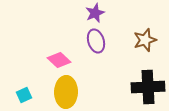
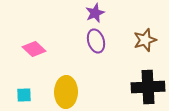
pink diamond: moved 25 px left, 11 px up
cyan square: rotated 21 degrees clockwise
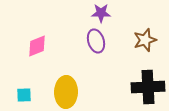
purple star: moved 6 px right; rotated 24 degrees clockwise
pink diamond: moved 3 px right, 3 px up; rotated 65 degrees counterclockwise
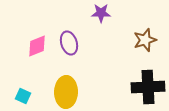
purple ellipse: moved 27 px left, 2 px down
cyan square: moved 1 px left, 1 px down; rotated 28 degrees clockwise
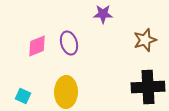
purple star: moved 2 px right, 1 px down
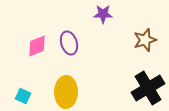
black cross: moved 1 px down; rotated 28 degrees counterclockwise
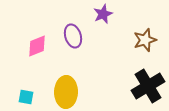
purple star: rotated 24 degrees counterclockwise
purple ellipse: moved 4 px right, 7 px up
black cross: moved 2 px up
cyan square: moved 3 px right, 1 px down; rotated 14 degrees counterclockwise
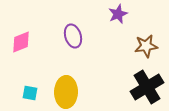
purple star: moved 15 px right
brown star: moved 1 px right, 6 px down; rotated 10 degrees clockwise
pink diamond: moved 16 px left, 4 px up
black cross: moved 1 px left, 1 px down
cyan square: moved 4 px right, 4 px up
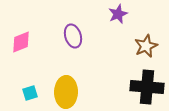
brown star: rotated 15 degrees counterclockwise
black cross: rotated 36 degrees clockwise
cyan square: rotated 28 degrees counterclockwise
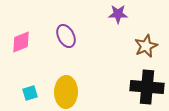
purple star: rotated 24 degrees clockwise
purple ellipse: moved 7 px left; rotated 10 degrees counterclockwise
